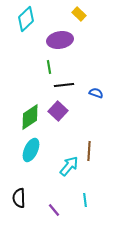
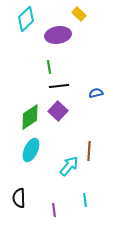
purple ellipse: moved 2 px left, 5 px up
black line: moved 5 px left, 1 px down
blue semicircle: rotated 32 degrees counterclockwise
purple line: rotated 32 degrees clockwise
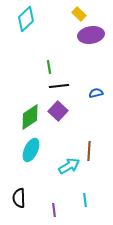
purple ellipse: moved 33 px right
cyan arrow: rotated 20 degrees clockwise
